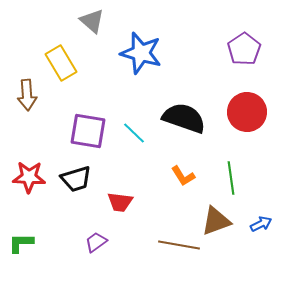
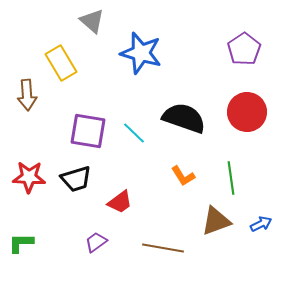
red trapezoid: rotated 44 degrees counterclockwise
brown line: moved 16 px left, 3 px down
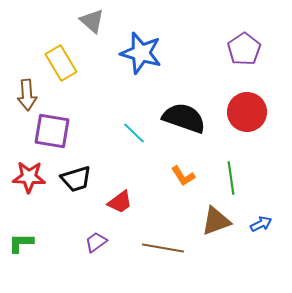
purple square: moved 36 px left
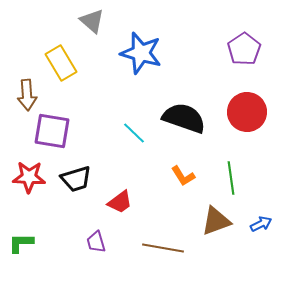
purple trapezoid: rotated 70 degrees counterclockwise
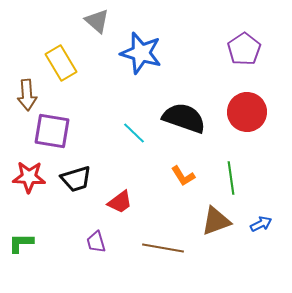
gray triangle: moved 5 px right
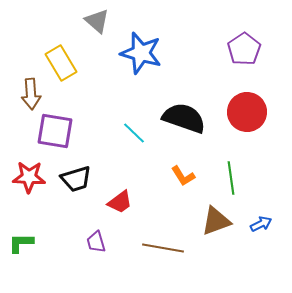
brown arrow: moved 4 px right, 1 px up
purple square: moved 3 px right
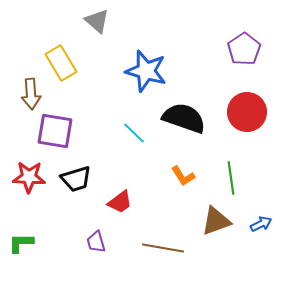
blue star: moved 5 px right, 18 px down
